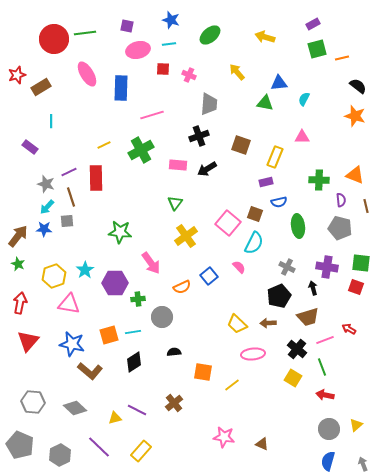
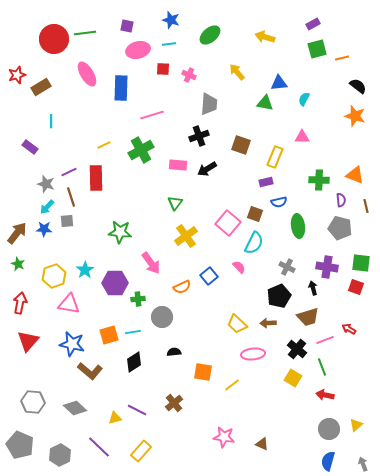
brown arrow at (18, 236): moved 1 px left, 3 px up
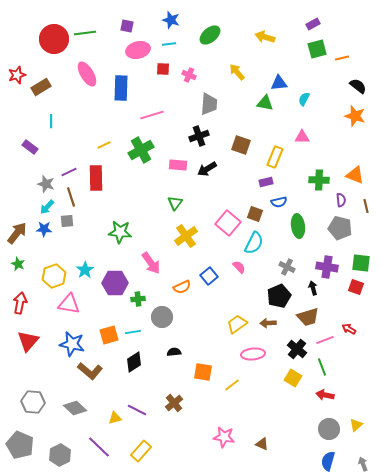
yellow trapezoid at (237, 324): rotated 100 degrees clockwise
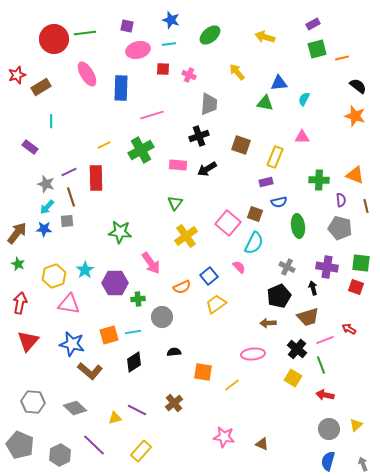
yellow trapezoid at (237, 324): moved 21 px left, 20 px up
green line at (322, 367): moved 1 px left, 2 px up
purple line at (99, 447): moved 5 px left, 2 px up
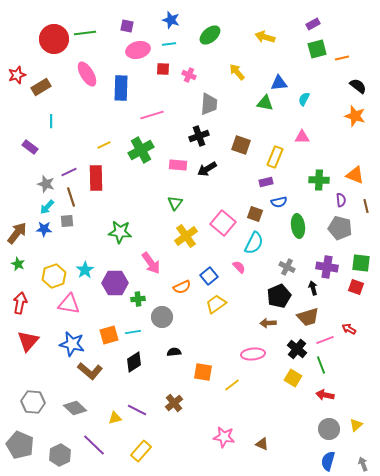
pink square at (228, 223): moved 5 px left
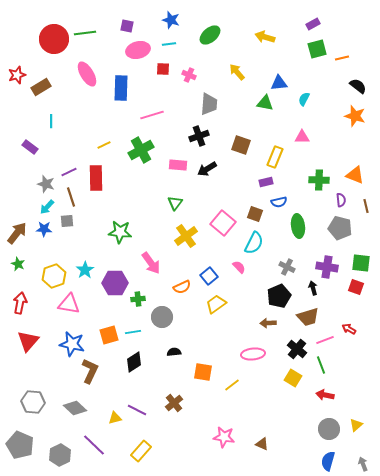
brown L-shape at (90, 371): rotated 105 degrees counterclockwise
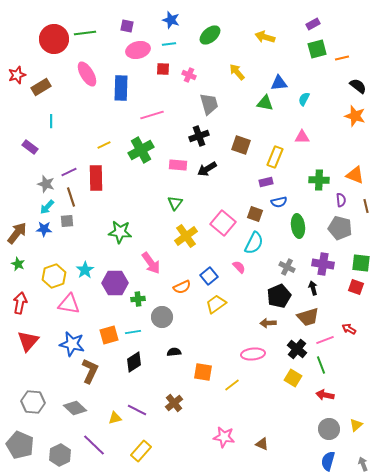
gray trapezoid at (209, 104): rotated 20 degrees counterclockwise
purple cross at (327, 267): moved 4 px left, 3 px up
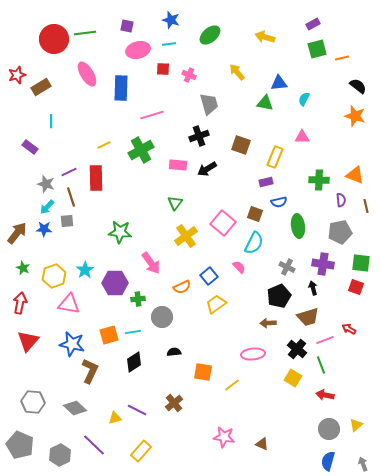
gray pentagon at (340, 228): moved 4 px down; rotated 25 degrees counterclockwise
green star at (18, 264): moved 5 px right, 4 px down
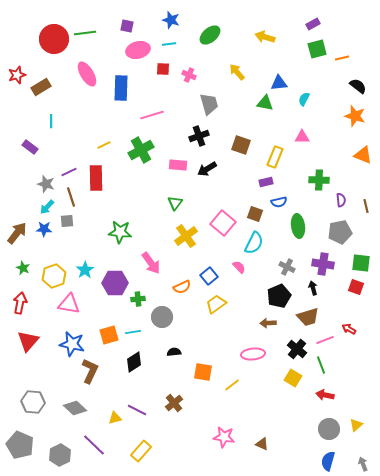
orange triangle at (355, 175): moved 8 px right, 20 px up
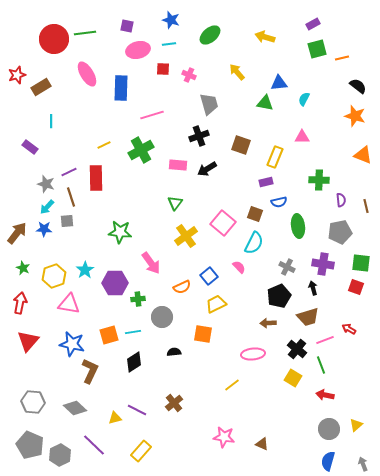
yellow trapezoid at (216, 304): rotated 10 degrees clockwise
orange square at (203, 372): moved 38 px up
gray pentagon at (20, 445): moved 10 px right
